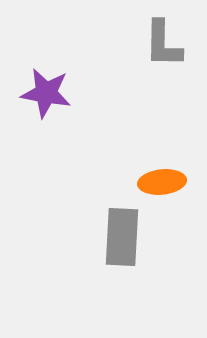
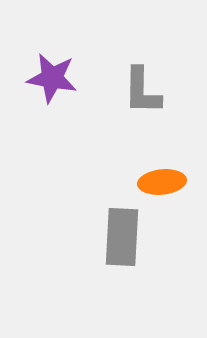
gray L-shape: moved 21 px left, 47 px down
purple star: moved 6 px right, 15 px up
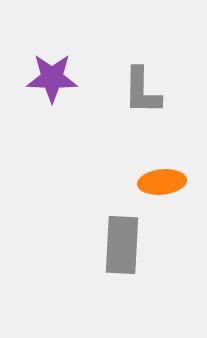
purple star: rotated 9 degrees counterclockwise
gray rectangle: moved 8 px down
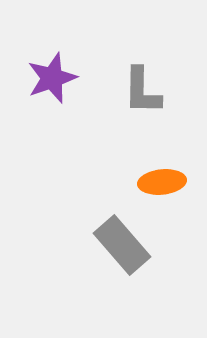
purple star: rotated 21 degrees counterclockwise
gray rectangle: rotated 44 degrees counterclockwise
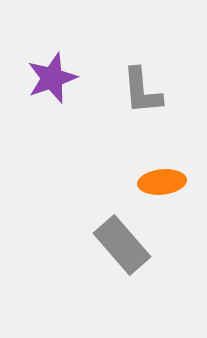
gray L-shape: rotated 6 degrees counterclockwise
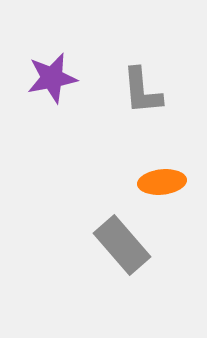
purple star: rotated 9 degrees clockwise
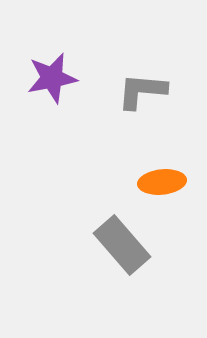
gray L-shape: rotated 100 degrees clockwise
